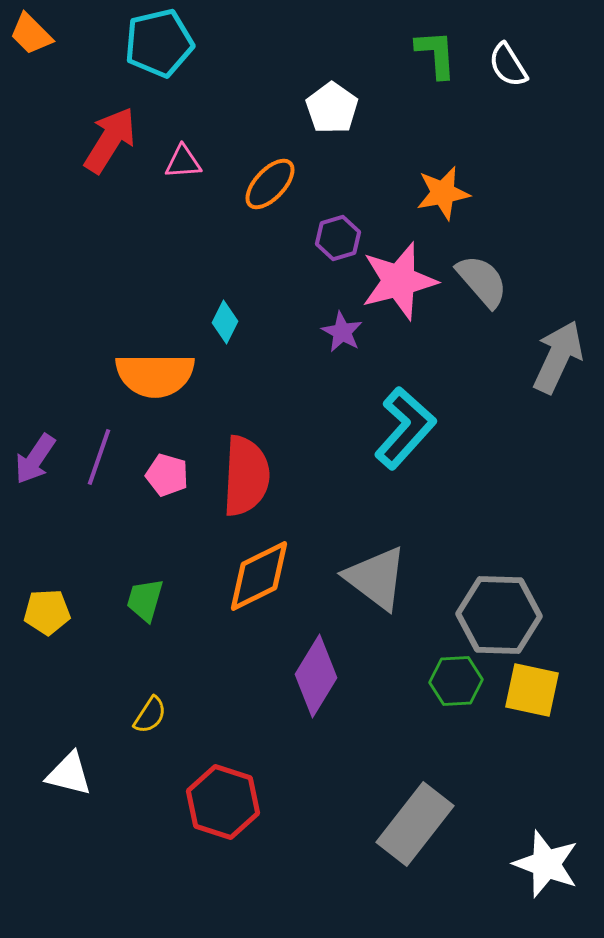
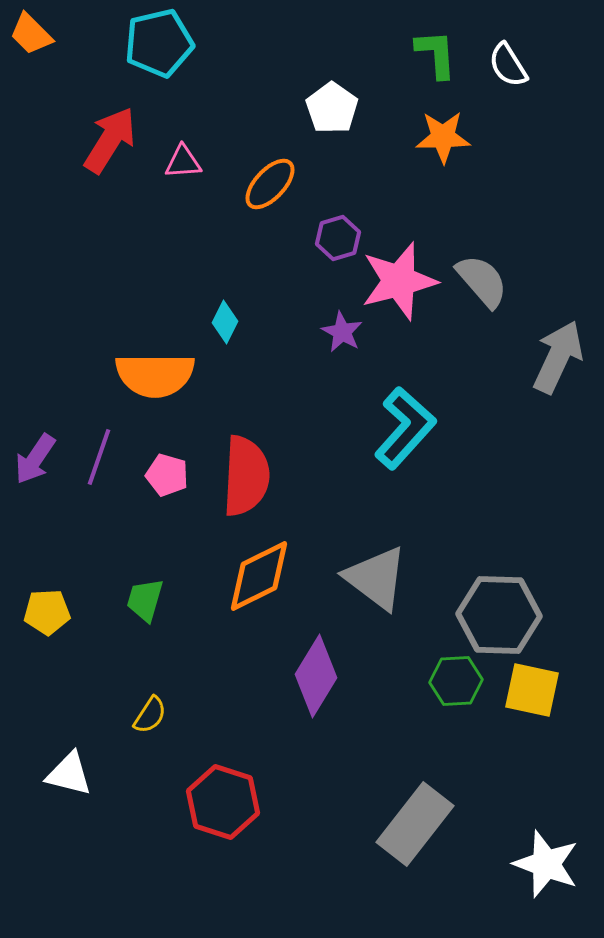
orange star: moved 56 px up; rotated 10 degrees clockwise
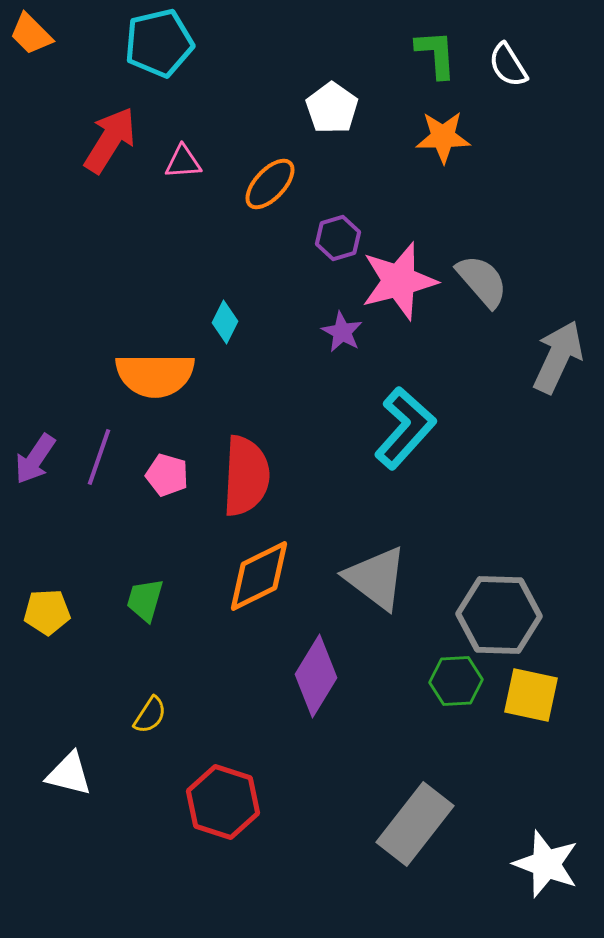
yellow square: moved 1 px left, 5 px down
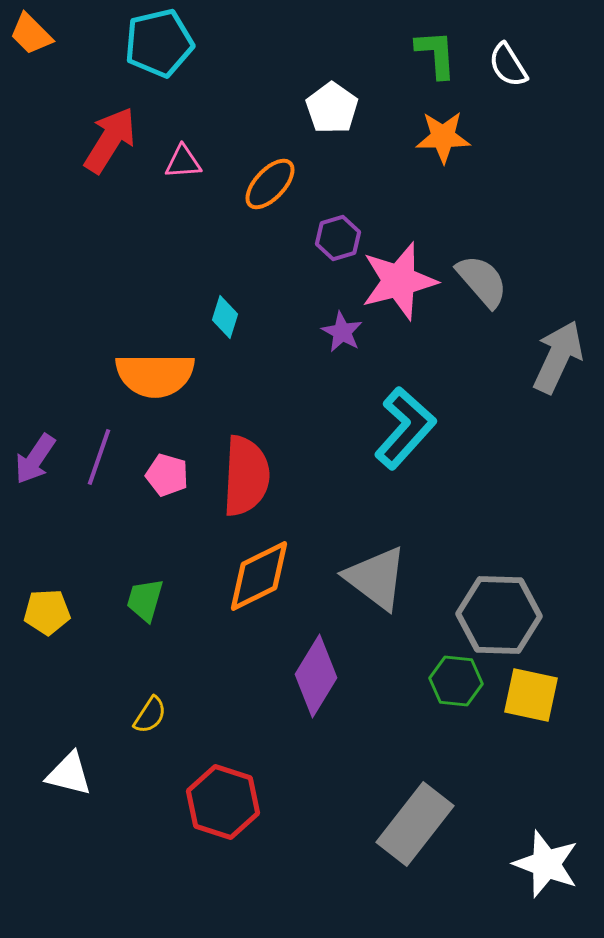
cyan diamond: moved 5 px up; rotated 9 degrees counterclockwise
green hexagon: rotated 9 degrees clockwise
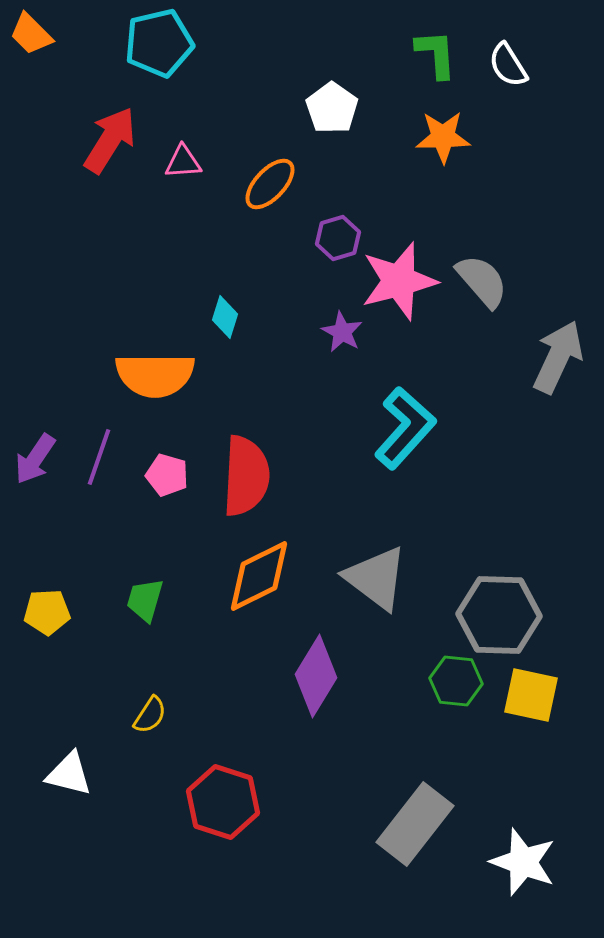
white star: moved 23 px left, 2 px up
